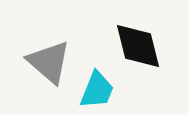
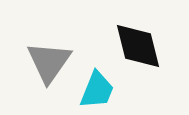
gray triangle: rotated 24 degrees clockwise
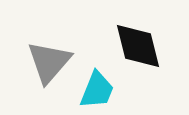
gray triangle: rotated 6 degrees clockwise
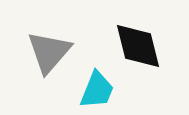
gray triangle: moved 10 px up
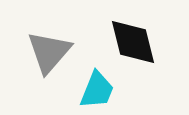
black diamond: moved 5 px left, 4 px up
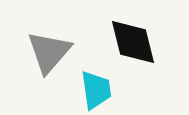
cyan trapezoid: moved 1 px left; rotated 30 degrees counterclockwise
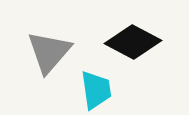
black diamond: rotated 48 degrees counterclockwise
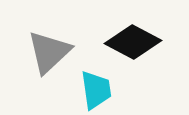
gray triangle: rotated 6 degrees clockwise
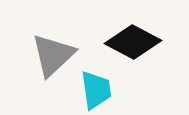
gray triangle: moved 4 px right, 3 px down
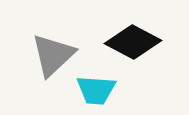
cyan trapezoid: rotated 102 degrees clockwise
